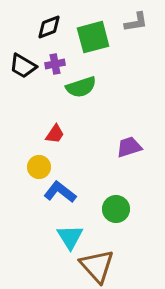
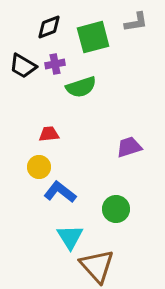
red trapezoid: moved 6 px left; rotated 130 degrees counterclockwise
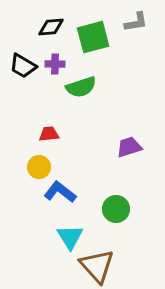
black diamond: moved 2 px right; rotated 16 degrees clockwise
purple cross: rotated 12 degrees clockwise
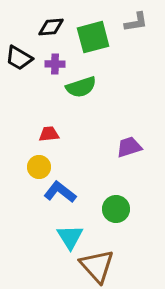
black trapezoid: moved 4 px left, 8 px up
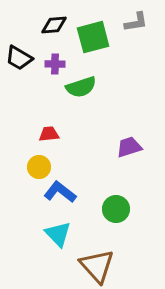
black diamond: moved 3 px right, 2 px up
cyan triangle: moved 12 px left, 3 px up; rotated 12 degrees counterclockwise
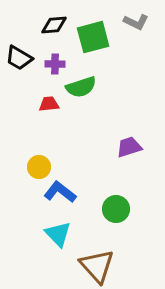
gray L-shape: rotated 35 degrees clockwise
red trapezoid: moved 30 px up
